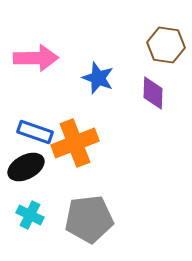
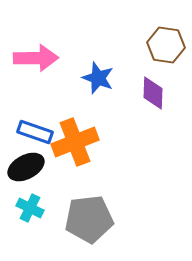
orange cross: moved 1 px up
cyan cross: moved 7 px up
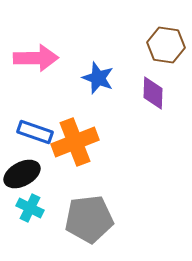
black ellipse: moved 4 px left, 7 px down
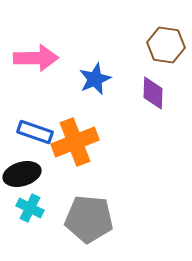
blue star: moved 3 px left, 1 px down; rotated 28 degrees clockwise
black ellipse: rotated 12 degrees clockwise
gray pentagon: rotated 12 degrees clockwise
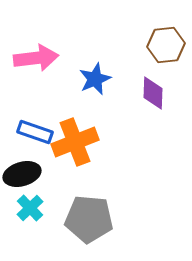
brown hexagon: rotated 15 degrees counterclockwise
pink arrow: rotated 6 degrees counterclockwise
cyan cross: rotated 20 degrees clockwise
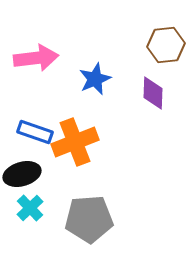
gray pentagon: rotated 9 degrees counterclockwise
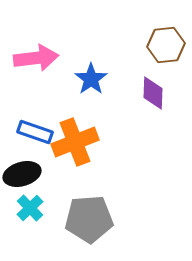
blue star: moved 4 px left; rotated 12 degrees counterclockwise
